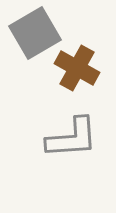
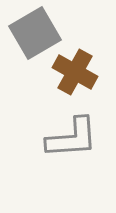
brown cross: moved 2 px left, 4 px down
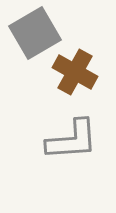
gray L-shape: moved 2 px down
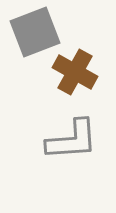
gray square: moved 1 px up; rotated 9 degrees clockwise
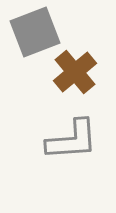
brown cross: rotated 21 degrees clockwise
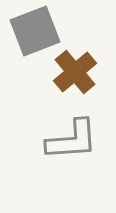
gray square: moved 1 px up
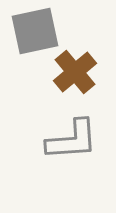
gray square: rotated 9 degrees clockwise
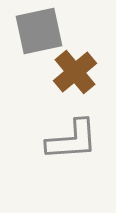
gray square: moved 4 px right
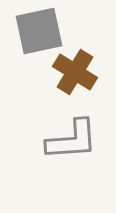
brown cross: rotated 18 degrees counterclockwise
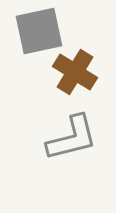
gray L-shape: moved 2 px up; rotated 10 degrees counterclockwise
